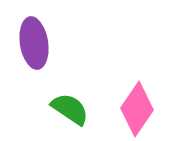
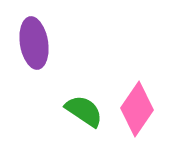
green semicircle: moved 14 px right, 2 px down
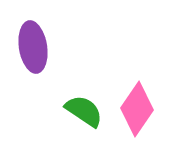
purple ellipse: moved 1 px left, 4 px down
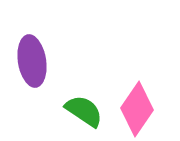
purple ellipse: moved 1 px left, 14 px down
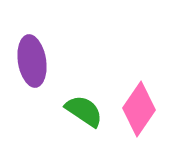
pink diamond: moved 2 px right
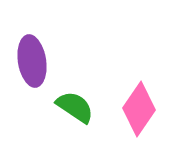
green semicircle: moved 9 px left, 4 px up
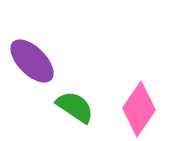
purple ellipse: rotated 36 degrees counterclockwise
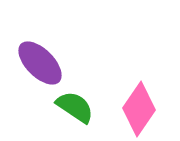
purple ellipse: moved 8 px right, 2 px down
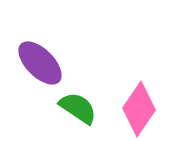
green semicircle: moved 3 px right, 1 px down
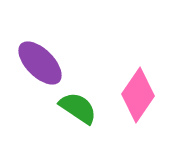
pink diamond: moved 1 px left, 14 px up
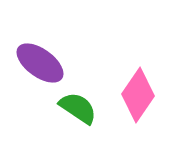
purple ellipse: rotated 9 degrees counterclockwise
